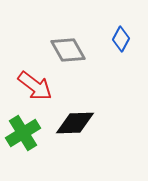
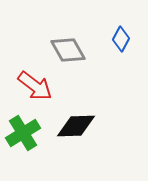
black diamond: moved 1 px right, 3 px down
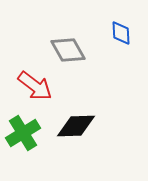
blue diamond: moved 6 px up; rotated 30 degrees counterclockwise
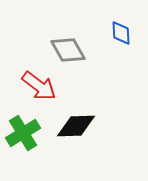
red arrow: moved 4 px right
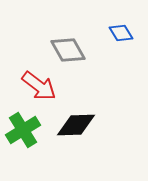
blue diamond: rotated 30 degrees counterclockwise
black diamond: moved 1 px up
green cross: moved 3 px up
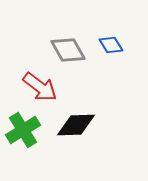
blue diamond: moved 10 px left, 12 px down
red arrow: moved 1 px right, 1 px down
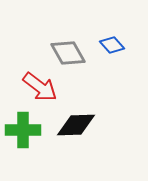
blue diamond: moved 1 px right; rotated 10 degrees counterclockwise
gray diamond: moved 3 px down
green cross: rotated 32 degrees clockwise
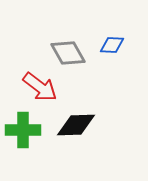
blue diamond: rotated 45 degrees counterclockwise
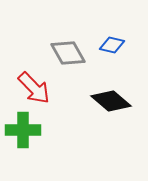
blue diamond: rotated 10 degrees clockwise
red arrow: moved 6 px left, 1 px down; rotated 9 degrees clockwise
black diamond: moved 35 px right, 24 px up; rotated 42 degrees clockwise
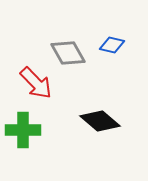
red arrow: moved 2 px right, 5 px up
black diamond: moved 11 px left, 20 px down
